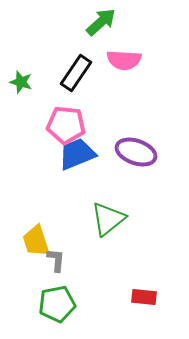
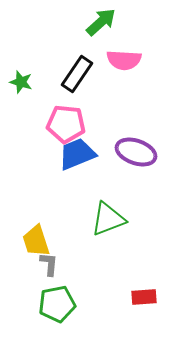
black rectangle: moved 1 px right, 1 px down
pink pentagon: moved 1 px up
green triangle: rotated 18 degrees clockwise
gray L-shape: moved 7 px left, 4 px down
red rectangle: rotated 10 degrees counterclockwise
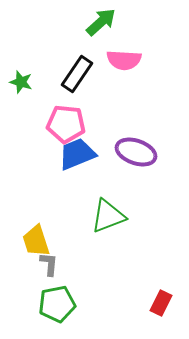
green triangle: moved 3 px up
red rectangle: moved 17 px right, 6 px down; rotated 60 degrees counterclockwise
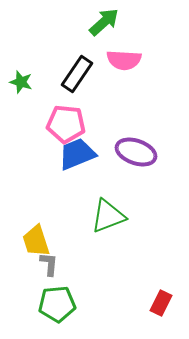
green arrow: moved 3 px right
green pentagon: rotated 6 degrees clockwise
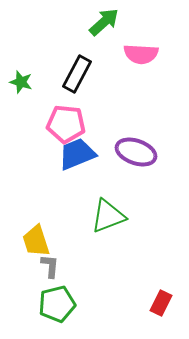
pink semicircle: moved 17 px right, 6 px up
black rectangle: rotated 6 degrees counterclockwise
gray L-shape: moved 1 px right, 2 px down
green pentagon: rotated 9 degrees counterclockwise
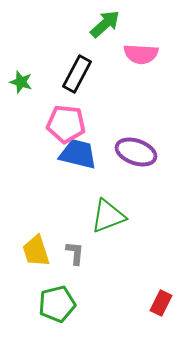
green arrow: moved 1 px right, 2 px down
blue trapezoid: moved 1 px right; rotated 36 degrees clockwise
yellow trapezoid: moved 10 px down
gray L-shape: moved 25 px right, 13 px up
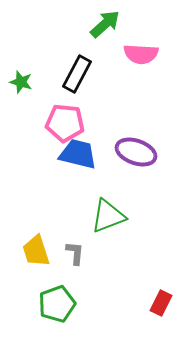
pink pentagon: moved 1 px left, 1 px up
green pentagon: rotated 6 degrees counterclockwise
